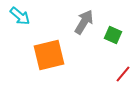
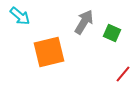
green square: moved 1 px left, 2 px up
orange square: moved 3 px up
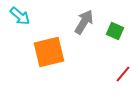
green square: moved 3 px right, 2 px up
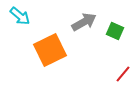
gray arrow: rotated 30 degrees clockwise
orange square: moved 1 px right, 2 px up; rotated 12 degrees counterclockwise
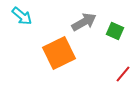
cyan arrow: moved 2 px right
orange square: moved 9 px right, 3 px down
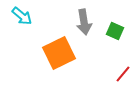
gray arrow: rotated 110 degrees clockwise
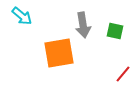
gray arrow: moved 1 px left, 3 px down
green square: rotated 12 degrees counterclockwise
orange square: rotated 16 degrees clockwise
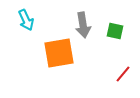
cyan arrow: moved 4 px right, 4 px down; rotated 25 degrees clockwise
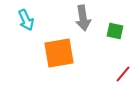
gray arrow: moved 7 px up
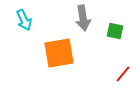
cyan arrow: moved 2 px left
